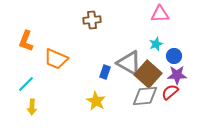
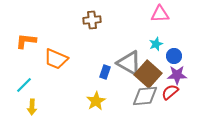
orange L-shape: rotated 75 degrees clockwise
cyan line: moved 2 px left, 1 px down
yellow star: rotated 12 degrees clockwise
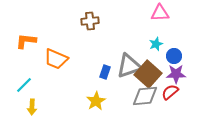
pink triangle: moved 1 px up
brown cross: moved 2 px left, 1 px down
gray triangle: moved 3 px down; rotated 48 degrees counterclockwise
purple star: moved 1 px left, 1 px up
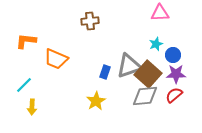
blue circle: moved 1 px left, 1 px up
red semicircle: moved 4 px right, 3 px down
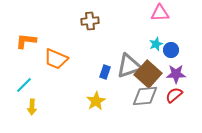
blue circle: moved 2 px left, 5 px up
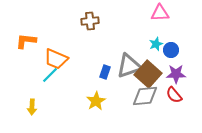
cyan line: moved 26 px right, 10 px up
red semicircle: rotated 90 degrees counterclockwise
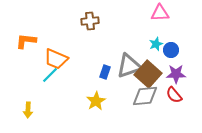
yellow arrow: moved 4 px left, 3 px down
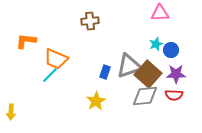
red semicircle: rotated 48 degrees counterclockwise
yellow arrow: moved 17 px left, 2 px down
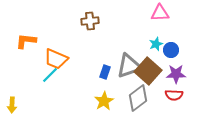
brown square: moved 3 px up
gray diamond: moved 7 px left, 2 px down; rotated 32 degrees counterclockwise
yellow star: moved 8 px right
yellow arrow: moved 1 px right, 7 px up
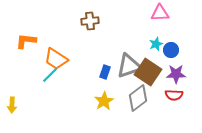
orange trapezoid: rotated 10 degrees clockwise
brown square: moved 1 px down; rotated 8 degrees counterclockwise
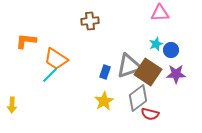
red semicircle: moved 24 px left, 19 px down; rotated 12 degrees clockwise
